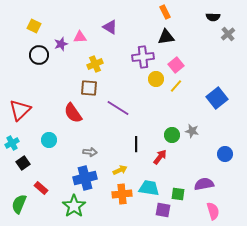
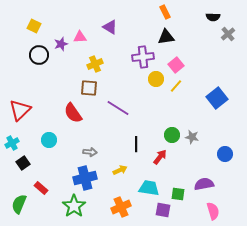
gray star: moved 6 px down
orange cross: moved 1 px left, 13 px down; rotated 18 degrees counterclockwise
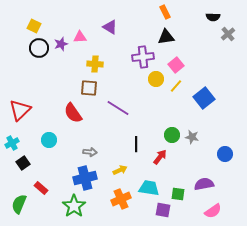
black circle: moved 7 px up
yellow cross: rotated 28 degrees clockwise
blue square: moved 13 px left
orange cross: moved 8 px up
pink semicircle: rotated 72 degrees clockwise
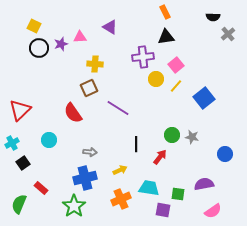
brown square: rotated 30 degrees counterclockwise
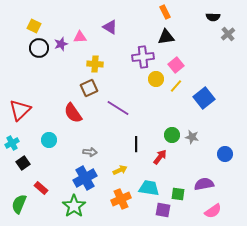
blue cross: rotated 15 degrees counterclockwise
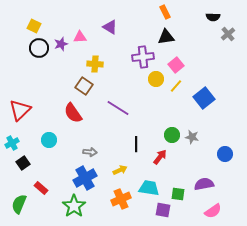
brown square: moved 5 px left, 2 px up; rotated 30 degrees counterclockwise
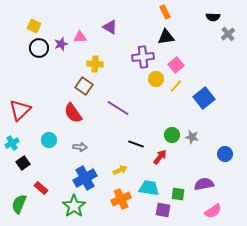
black line: rotated 70 degrees counterclockwise
gray arrow: moved 10 px left, 5 px up
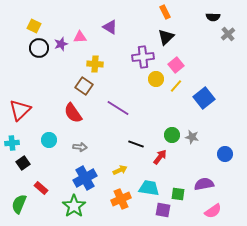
black triangle: rotated 36 degrees counterclockwise
cyan cross: rotated 24 degrees clockwise
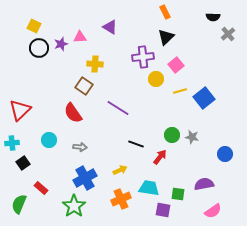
yellow line: moved 4 px right, 5 px down; rotated 32 degrees clockwise
